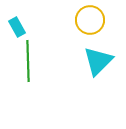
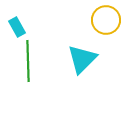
yellow circle: moved 16 px right
cyan triangle: moved 16 px left, 2 px up
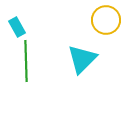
green line: moved 2 px left
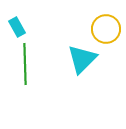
yellow circle: moved 9 px down
green line: moved 1 px left, 3 px down
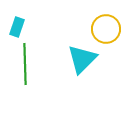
cyan rectangle: rotated 48 degrees clockwise
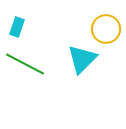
green line: rotated 60 degrees counterclockwise
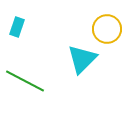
yellow circle: moved 1 px right
green line: moved 17 px down
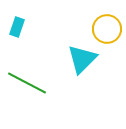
green line: moved 2 px right, 2 px down
